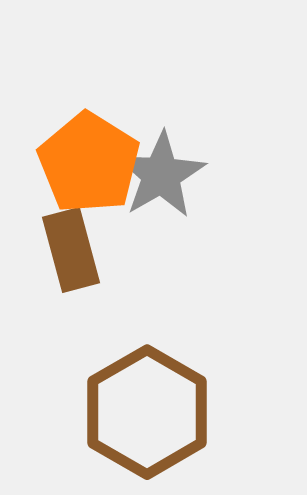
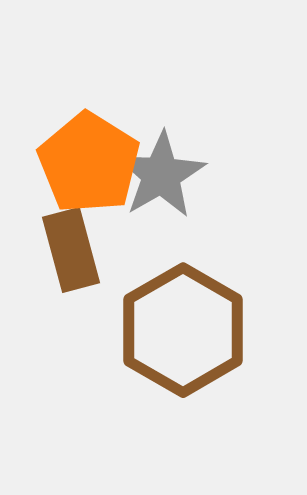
brown hexagon: moved 36 px right, 82 px up
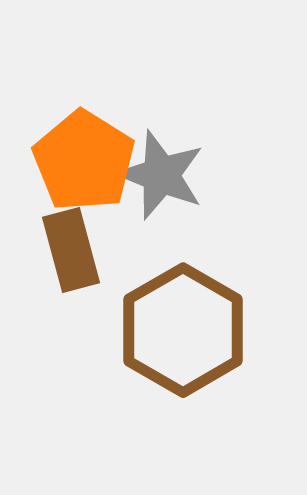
orange pentagon: moved 5 px left, 2 px up
gray star: rotated 20 degrees counterclockwise
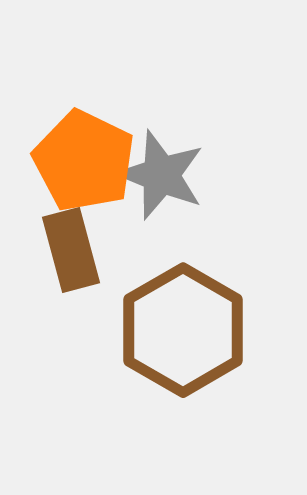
orange pentagon: rotated 6 degrees counterclockwise
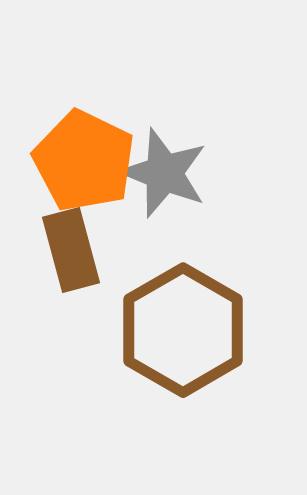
gray star: moved 3 px right, 2 px up
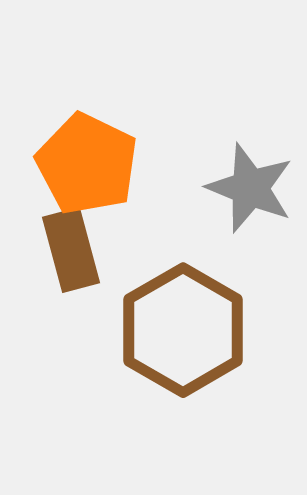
orange pentagon: moved 3 px right, 3 px down
gray star: moved 86 px right, 15 px down
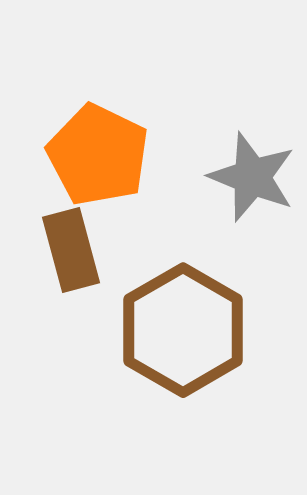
orange pentagon: moved 11 px right, 9 px up
gray star: moved 2 px right, 11 px up
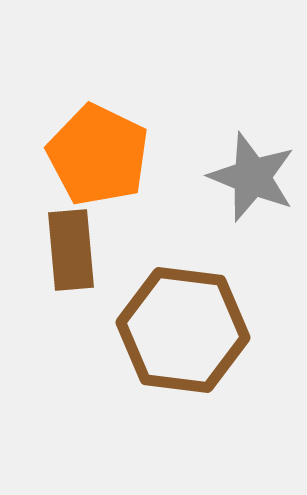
brown rectangle: rotated 10 degrees clockwise
brown hexagon: rotated 23 degrees counterclockwise
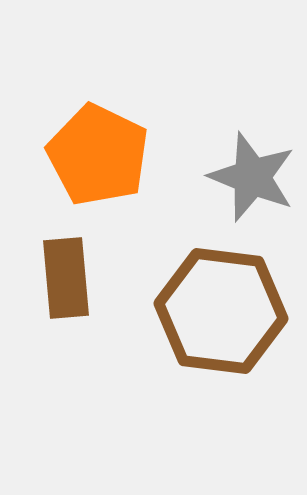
brown rectangle: moved 5 px left, 28 px down
brown hexagon: moved 38 px right, 19 px up
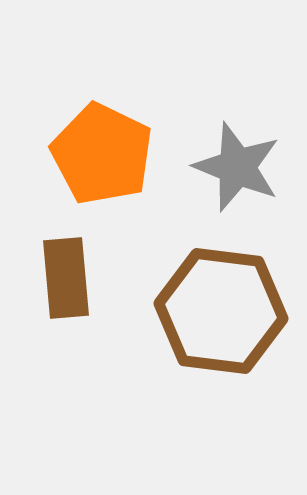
orange pentagon: moved 4 px right, 1 px up
gray star: moved 15 px left, 10 px up
